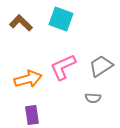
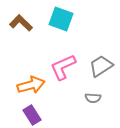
orange arrow: moved 3 px right, 6 px down
purple rectangle: rotated 24 degrees counterclockwise
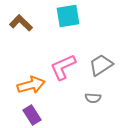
cyan square: moved 7 px right, 3 px up; rotated 30 degrees counterclockwise
gray trapezoid: moved 1 px up
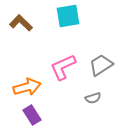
orange arrow: moved 4 px left, 2 px down
gray semicircle: rotated 21 degrees counterclockwise
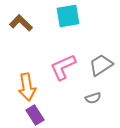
orange arrow: rotated 96 degrees clockwise
purple rectangle: moved 3 px right
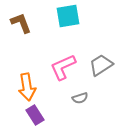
brown L-shape: rotated 25 degrees clockwise
gray semicircle: moved 13 px left
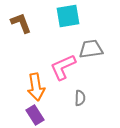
gray trapezoid: moved 10 px left, 16 px up; rotated 25 degrees clockwise
orange arrow: moved 9 px right
gray semicircle: rotated 70 degrees counterclockwise
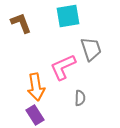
gray trapezoid: rotated 80 degrees clockwise
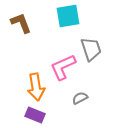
gray semicircle: rotated 119 degrees counterclockwise
purple rectangle: rotated 36 degrees counterclockwise
